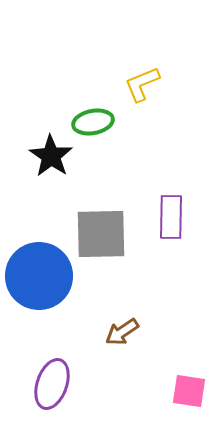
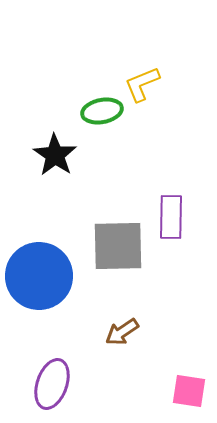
green ellipse: moved 9 px right, 11 px up
black star: moved 4 px right, 1 px up
gray square: moved 17 px right, 12 px down
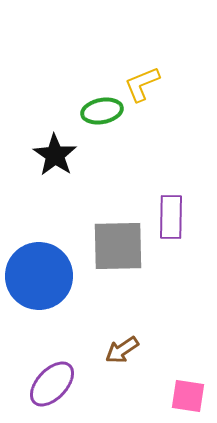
brown arrow: moved 18 px down
purple ellipse: rotated 24 degrees clockwise
pink square: moved 1 px left, 5 px down
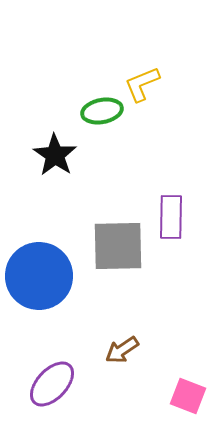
pink square: rotated 12 degrees clockwise
